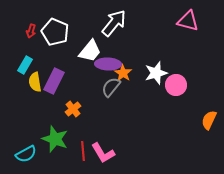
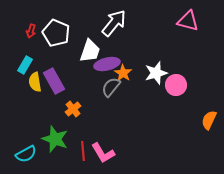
white pentagon: moved 1 px right, 1 px down
white trapezoid: rotated 20 degrees counterclockwise
purple ellipse: moved 1 px left; rotated 15 degrees counterclockwise
purple rectangle: rotated 55 degrees counterclockwise
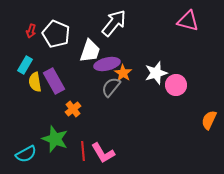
white pentagon: moved 1 px down
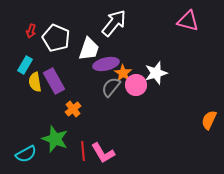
white pentagon: moved 4 px down
white trapezoid: moved 1 px left, 2 px up
purple ellipse: moved 1 px left
pink circle: moved 40 px left
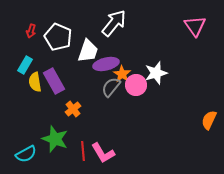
pink triangle: moved 7 px right, 5 px down; rotated 40 degrees clockwise
white pentagon: moved 2 px right, 1 px up
white trapezoid: moved 1 px left, 2 px down
orange star: moved 1 px left, 1 px down
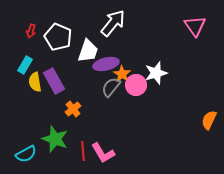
white arrow: moved 1 px left
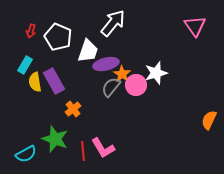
pink L-shape: moved 5 px up
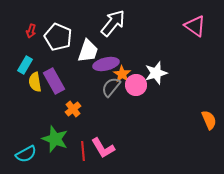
pink triangle: rotated 20 degrees counterclockwise
orange semicircle: rotated 132 degrees clockwise
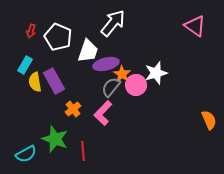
pink L-shape: moved 35 px up; rotated 75 degrees clockwise
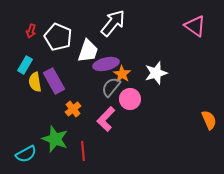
pink circle: moved 6 px left, 14 px down
pink L-shape: moved 3 px right, 6 px down
